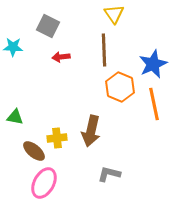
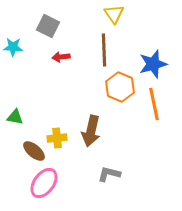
blue star: rotated 8 degrees clockwise
pink ellipse: rotated 8 degrees clockwise
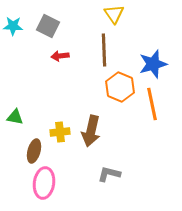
cyan star: moved 21 px up
red arrow: moved 1 px left, 1 px up
orange line: moved 2 px left
yellow cross: moved 3 px right, 6 px up
brown ellipse: rotated 65 degrees clockwise
pink ellipse: rotated 28 degrees counterclockwise
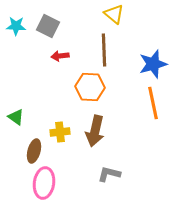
yellow triangle: rotated 15 degrees counterclockwise
cyan star: moved 3 px right
orange hexagon: moved 30 px left; rotated 20 degrees counterclockwise
orange line: moved 1 px right, 1 px up
green triangle: moved 1 px right; rotated 24 degrees clockwise
brown arrow: moved 4 px right
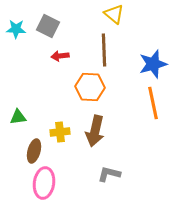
cyan star: moved 3 px down
green triangle: moved 2 px right; rotated 42 degrees counterclockwise
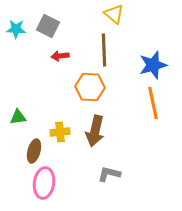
blue star: moved 1 px down
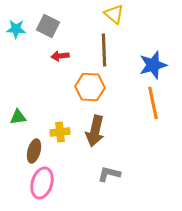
pink ellipse: moved 2 px left; rotated 8 degrees clockwise
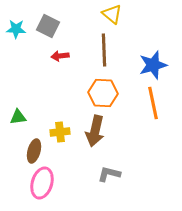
yellow triangle: moved 2 px left
orange hexagon: moved 13 px right, 6 px down
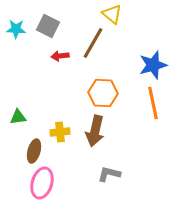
brown line: moved 11 px left, 7 px up; rotated 32 degrees clockwise
